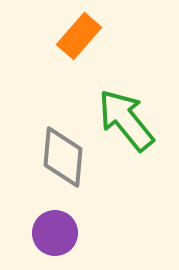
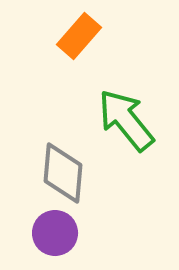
gray diamond: moved 16 px down
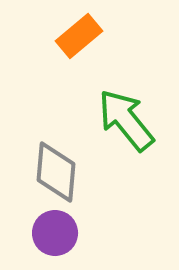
orange rectangle: rotated 9 degrees clockwise
gray diamond: moved 7 px left, 1 px up
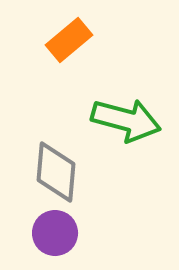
orange rectangle: moved 10 px left, 4 px down
green arrow: rotated 144 degrees clockwise
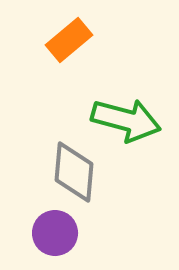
gray diamond: moved 18 px right
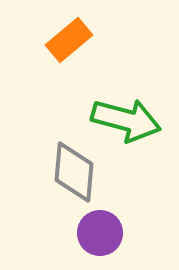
purple circle: moved 45 px right
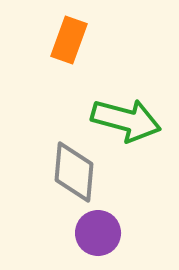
orange rectangle: rotated 30 degrees counterclockwise
purple circle: moved 2 px left
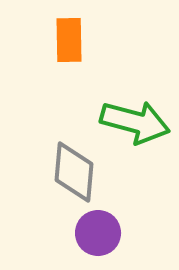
orange rectangle: rotated 21 degrees counterclockwise
green arrow: moved 9 px right, 2 px down
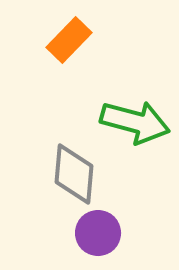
orange rectangle: rotated 45 degrees clockwise
gray diamond: moved 2 px down
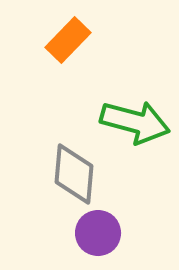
orange rectangle: moved 1 px left
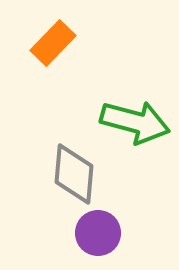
orange rectangle: moved 15 px left, 3 px down
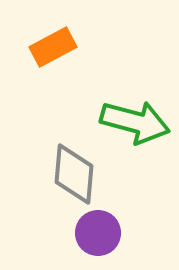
orange rectangle: moved 4 px down; rotated 18 degrees clockwise
